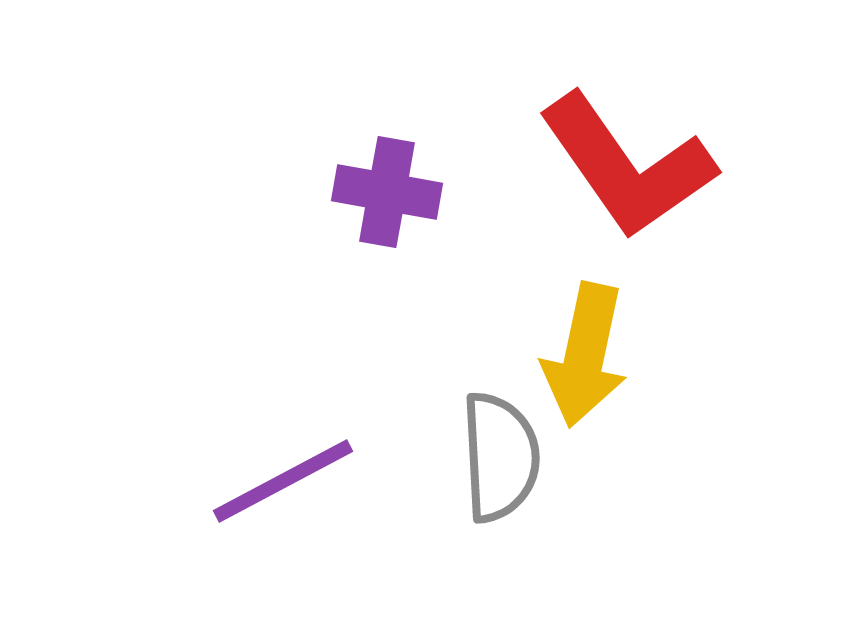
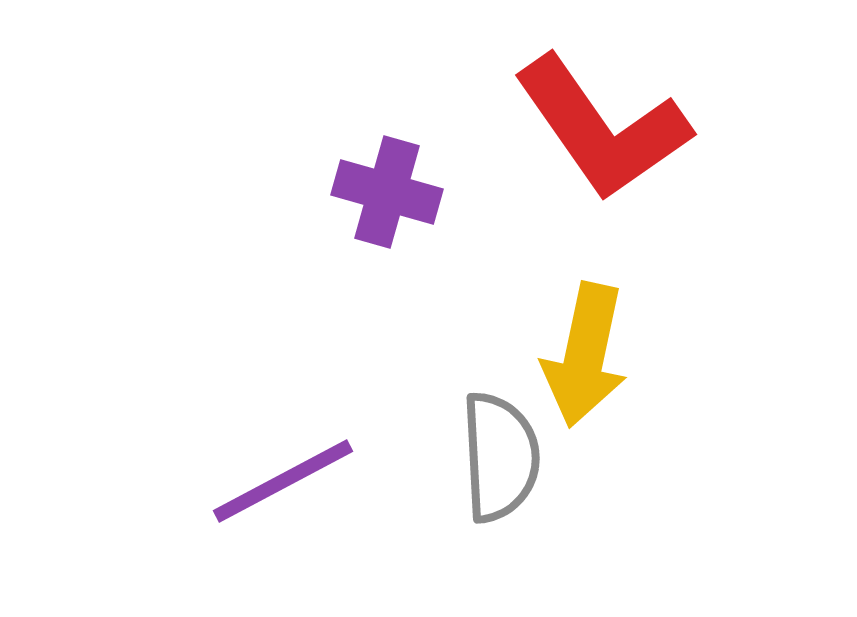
red L-shape: moved 25 px left, 38 px up
purple cross: rotated 6 degrees clockwise
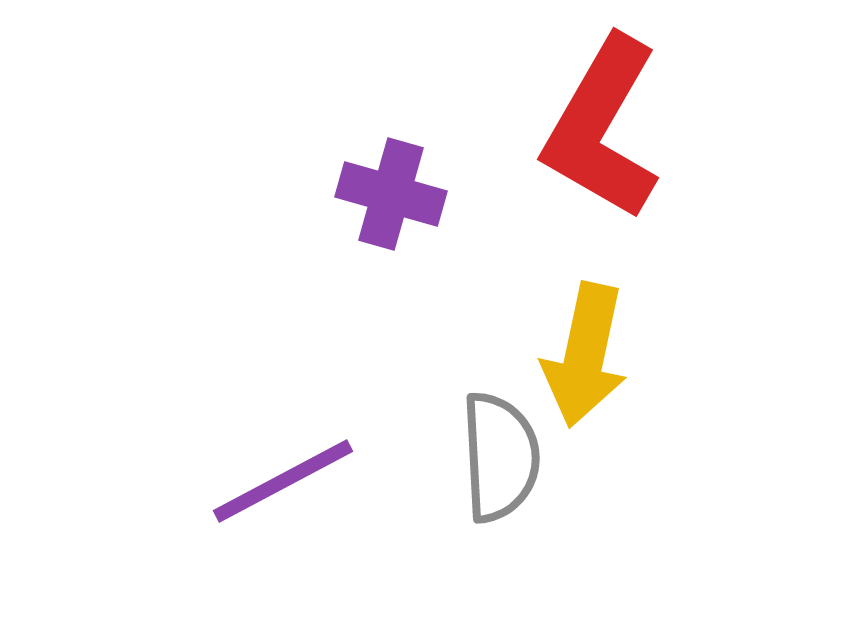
red L-shape: rotated 65 degrees clockwise
purple cross: moved 4 px right, 2 px down
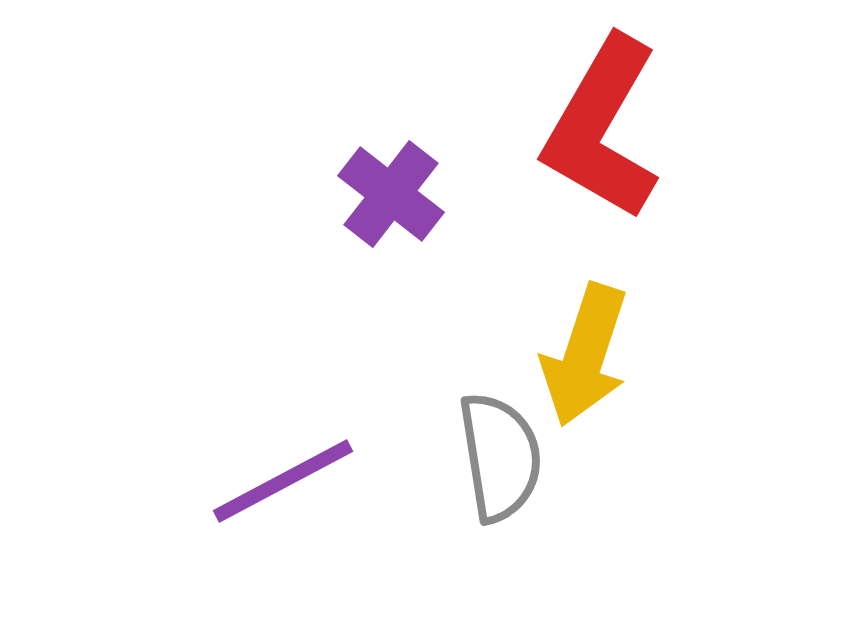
purple cross: rotated 22 degrees clockwise
yellow arrow: rotated 6 degrees clockwise
gray semicircle: rotated 6 degrees counterclockwise
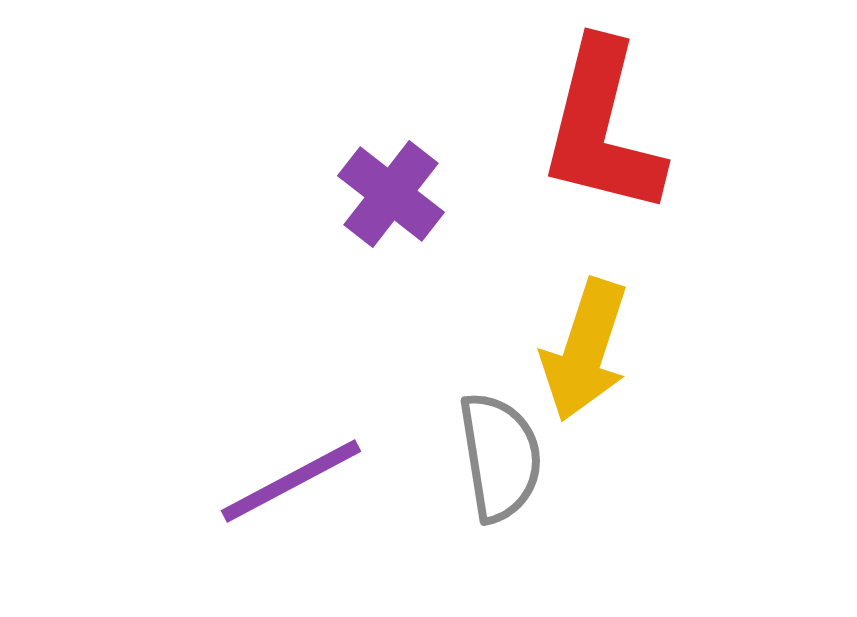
red L-shape: rotated 16 degrees counterclockwise
yellow arrow: moved 5 px up
purple line: moved 8 px right
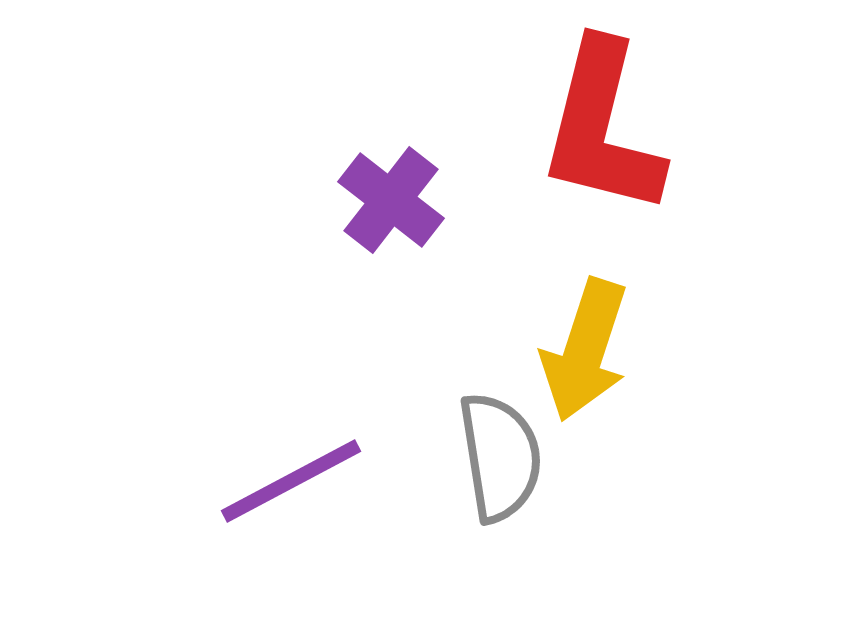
purple cross: moved 6 px down
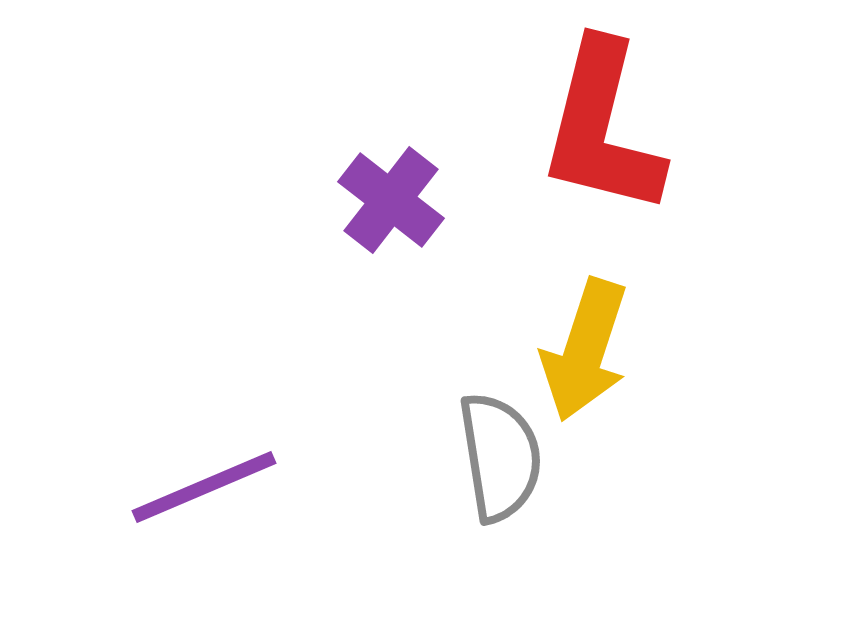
purple line: moved 87 px left, 6 px down; rotated 5 degrees clockwise
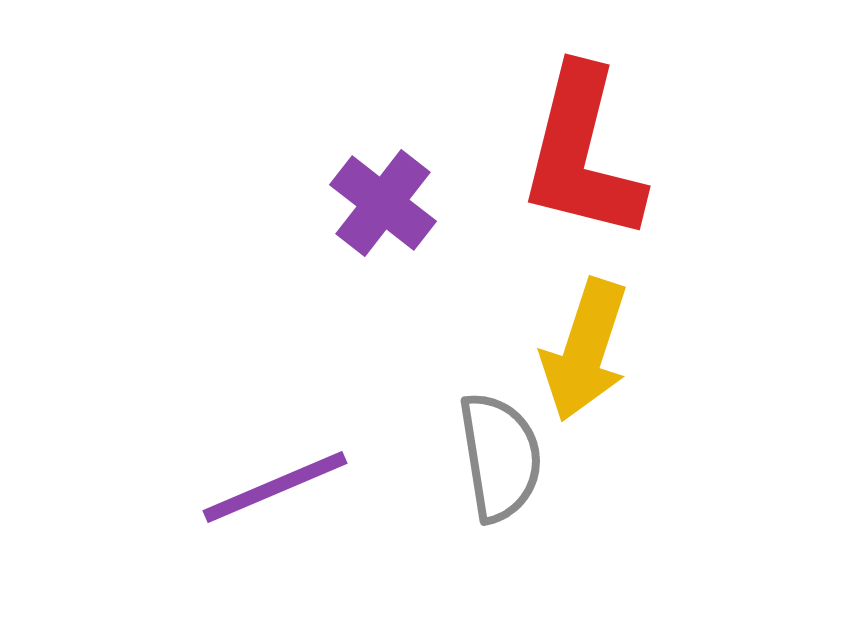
red L-shape: moved 20 px left, 26 px down
purple cross: moved 8 px left, 3 px down
purple line: moved 71 px right
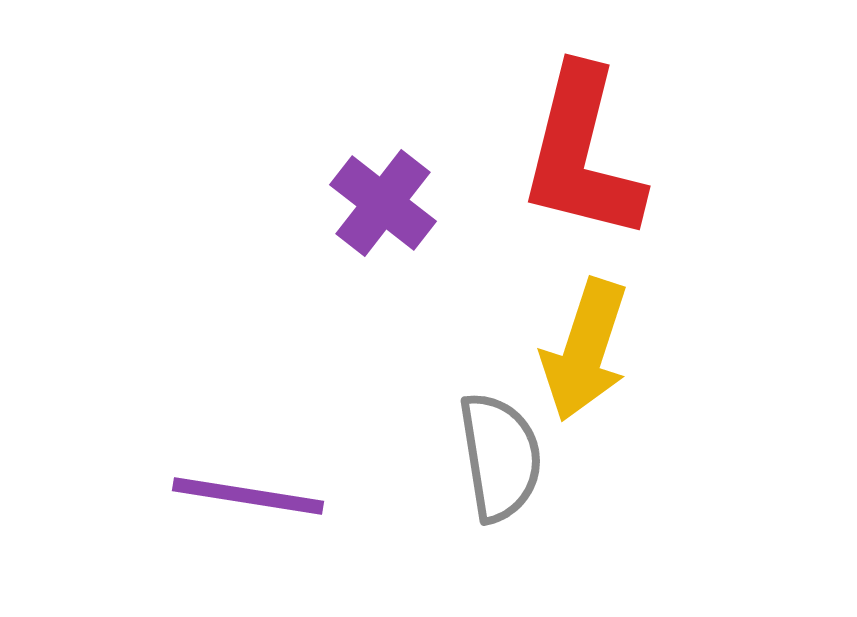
purple line: moved 27 px left, 9 px down; rotated 32 degrees clockwise
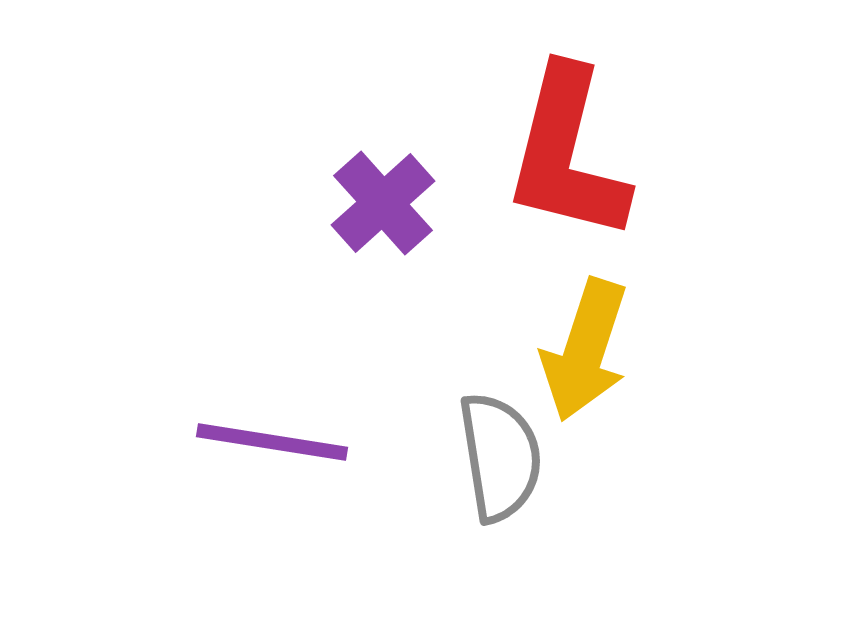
red L-shape: moved 15 px left
purple cross: rotated 10 degrees clockwise
purple line: moved 24 px right, 54 px up
